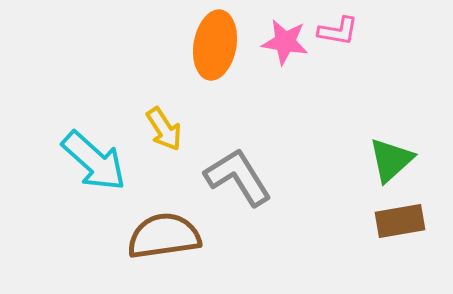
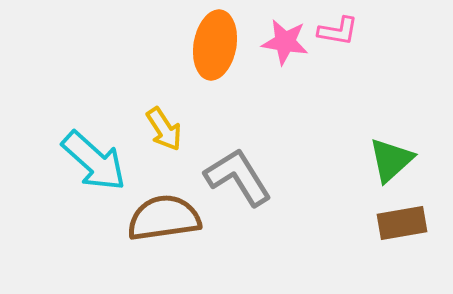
brown rectangle: moved 2 px right, 2 px down
brown semicircle: moved 18 px up
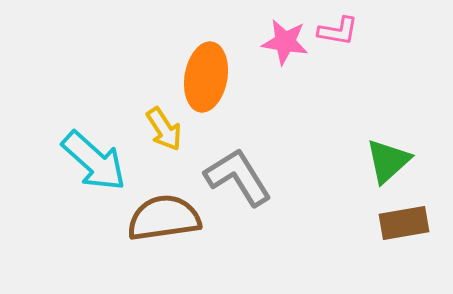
orange ellipse: moved 9 px left, 32 px down
green triangle: moved 3 px left, 1 px down
brown rectangle: moved 2 px right
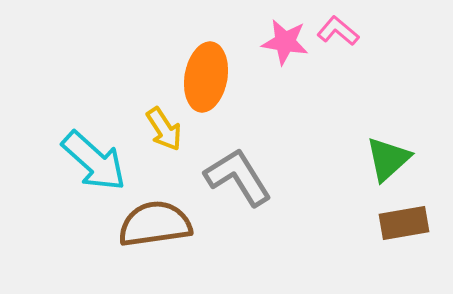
pink L-shape: rotated 150 degrees counterclockwise
green triangle: moved 2 px up
brown semicircle: moved 9 px left, 6 px down
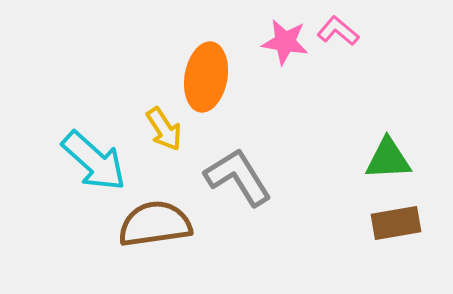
green triangle: rotated 39 degrees clockwise
brown rectangle: moved 8 px left
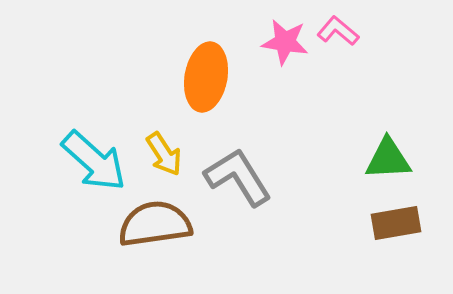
yellow arrow: moved 25 px down
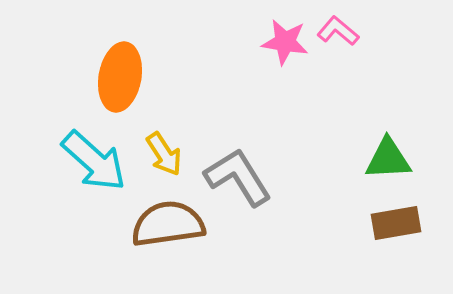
orange ellipse: moved 86 px left
brown semicircle: moved 13 px right
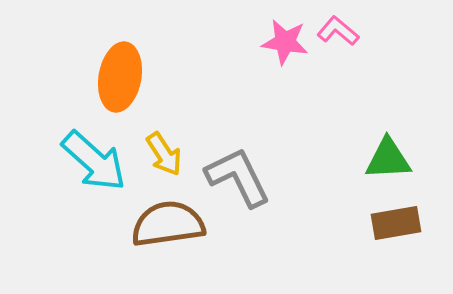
gray L-shape: rotated 6 degrees clockwise
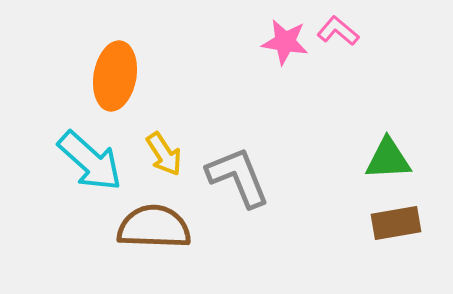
orange ellipse: moved 5 px left, 1 px up
cyan arrow: moved 4 px left
gray L-shape: rotated 4 degrees clockwise
brown semicircle: moved 14 px left, 3 px down; rotated 10 degrees clockwise
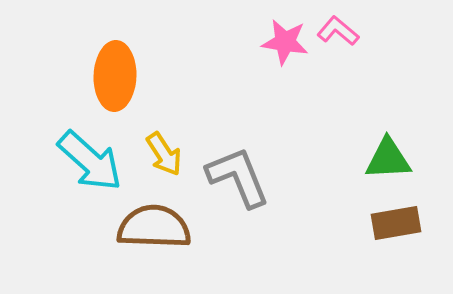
orange ellipse: rotated 8 degrees counterclockwise
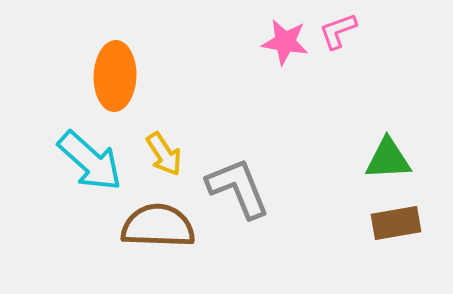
pink L-shape: rotated 60 degrees counterclockwise
gray L-shape: moved 11 px down
brown semicircle: moved 4 px right, 1 px up
